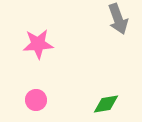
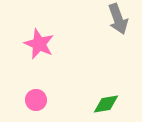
pink star: moved 1 px right; rotated 28 degrees clockwise
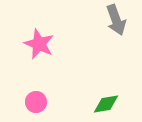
gray arrow: moved 2 px left, 1 px down
pink circle: moved 2 px down
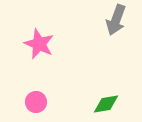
gray arrow: rotated 40 degrees clockwise
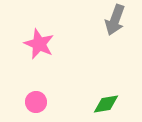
gray arrow: moved 1 px left
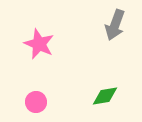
gray arrow: moved 5 px down
green diamond: moved 1 px left, 8 px up
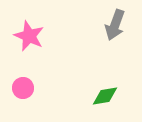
pink star: moved 10 px left, 8 px up
pink circle: moved 13 px left, 14 px up
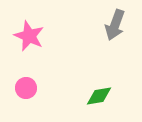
pink circle: moved 3 px right
green diamond: moved 6 px left
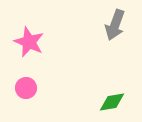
pink star: moved 6 px down
green diamond: moved 13 px right, 6 px down
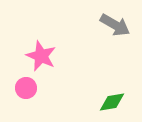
gray arrow: rotated 80 degrees counterclockwise
pink star: moved 12 px right, 14 px down
